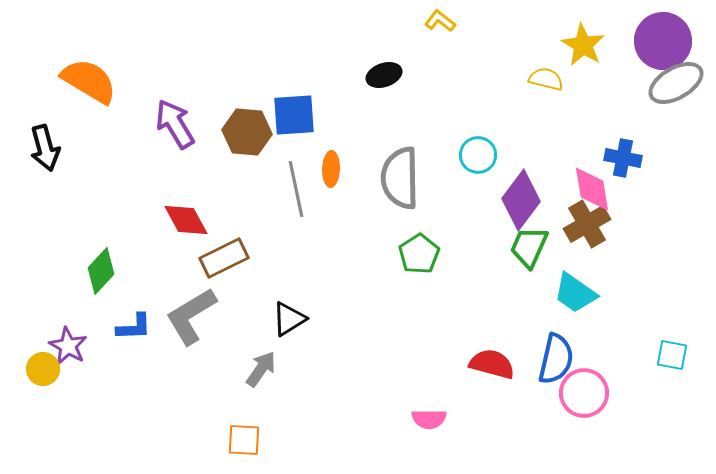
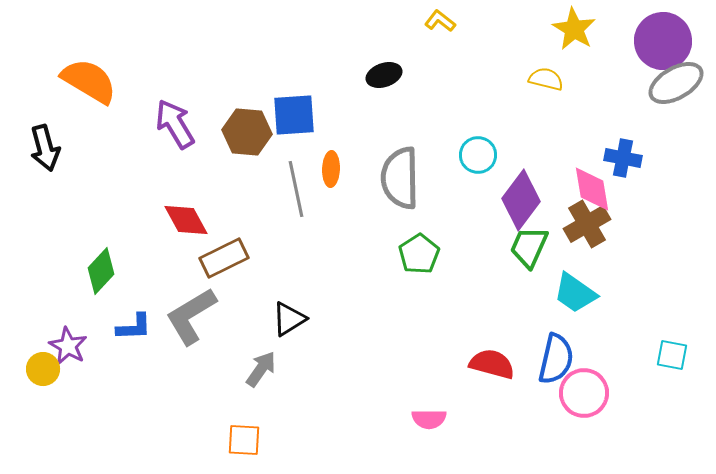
yellow star: moved 9 px left, 16 px up
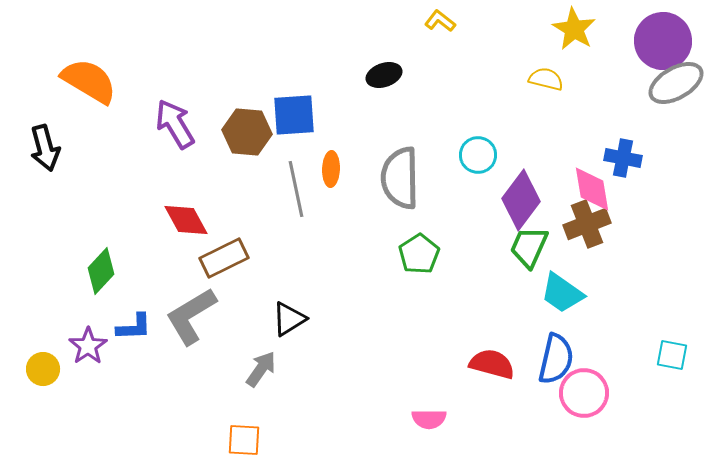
brown cross: rotated 9 degrees clockwise
cyan trapezoid: moved 13 px left
purple star: moved 20 px right; rotated 9 degrees clockwise
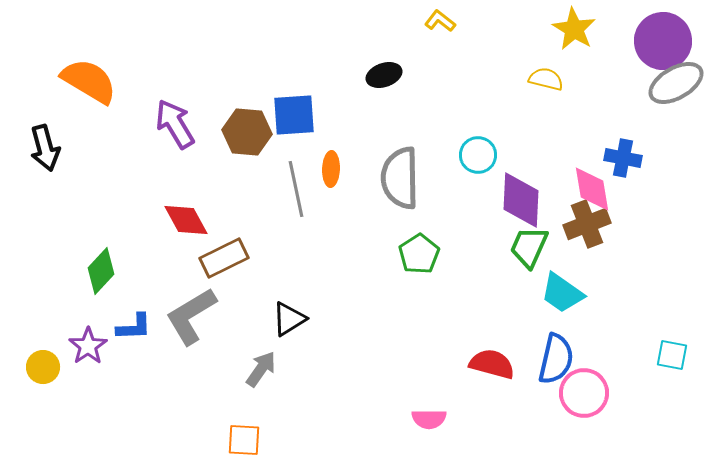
purple diamond: rotated 34 degrees counterclockwise
yellow circle: moved 2 px up
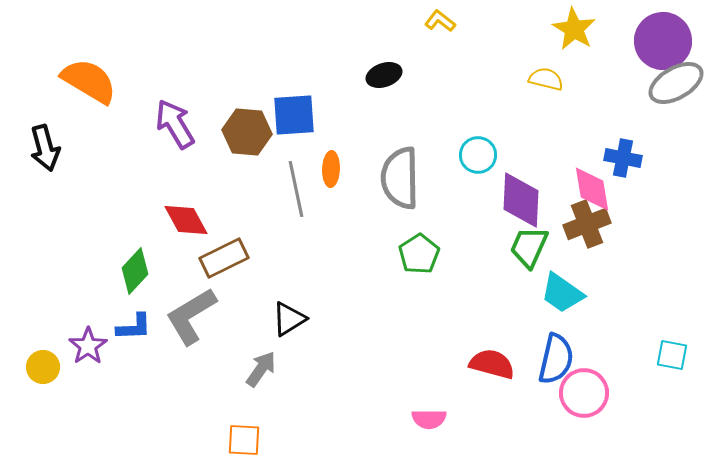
green diamond: moved 34 px right
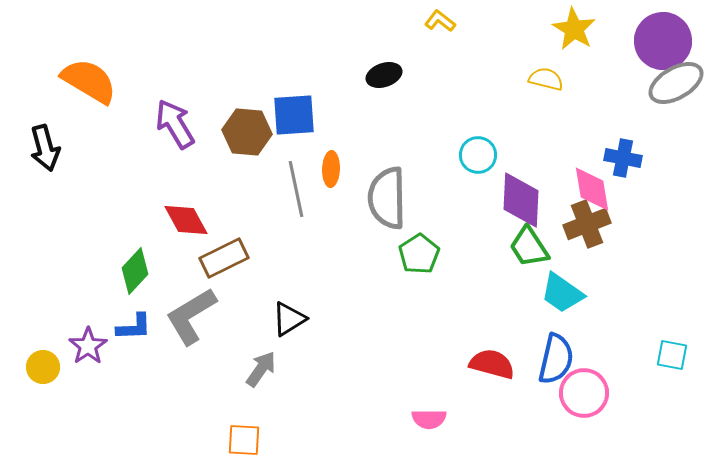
gray semicircle: moved 13 px left, 20 px down
green trapezoid: rotated 57 degrees counterclockwise
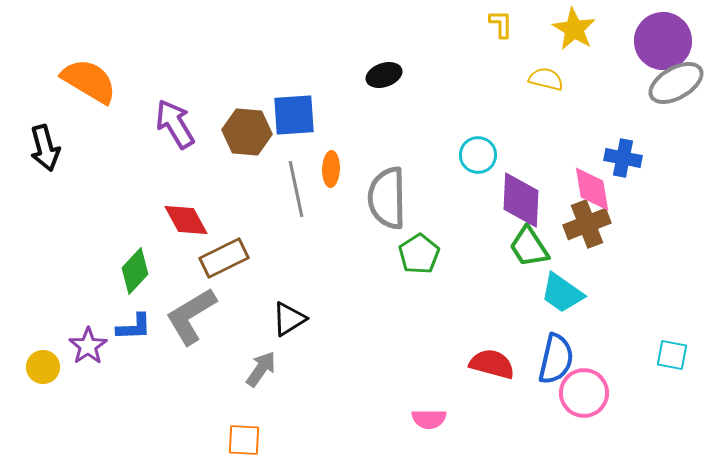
yellow L-shape: moved 61 px right, 3 px down; rotated 52 degrees clockwise
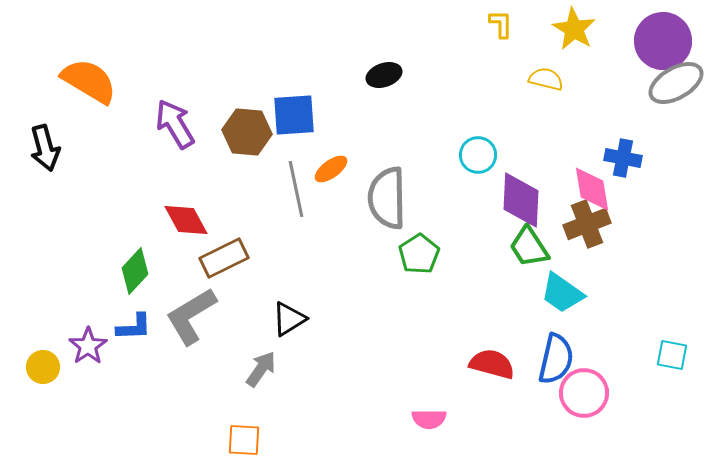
orange ellipse: rotated 52 degrees clockwise
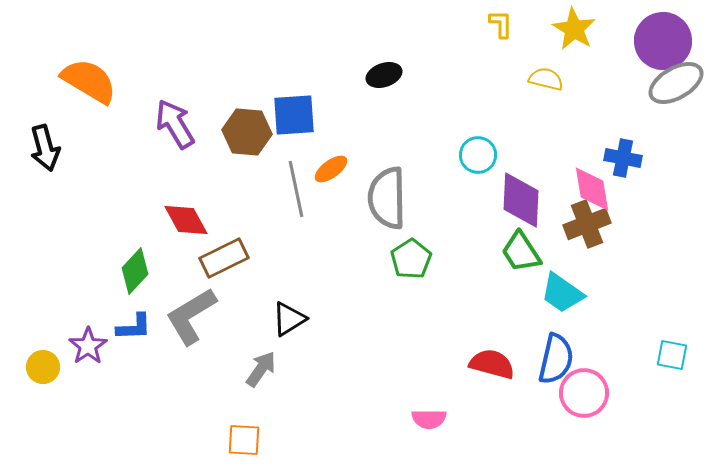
green trapezoid: moved 8 px left, 5 px down
green pentagon: moved 8 px left, 5 px down
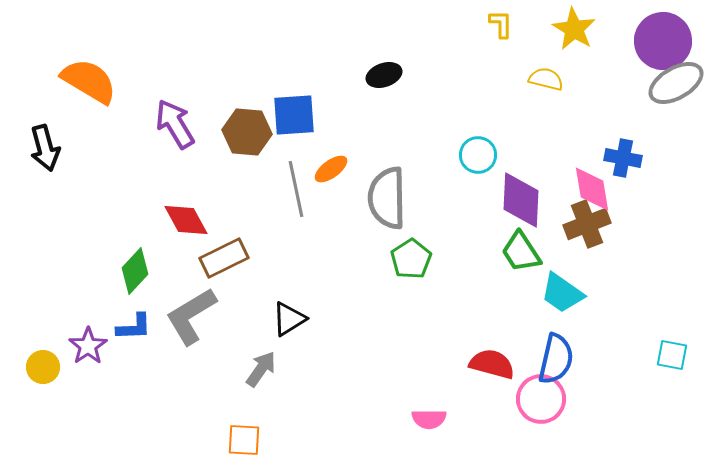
pink circle: moved 43 px left, 6 px down
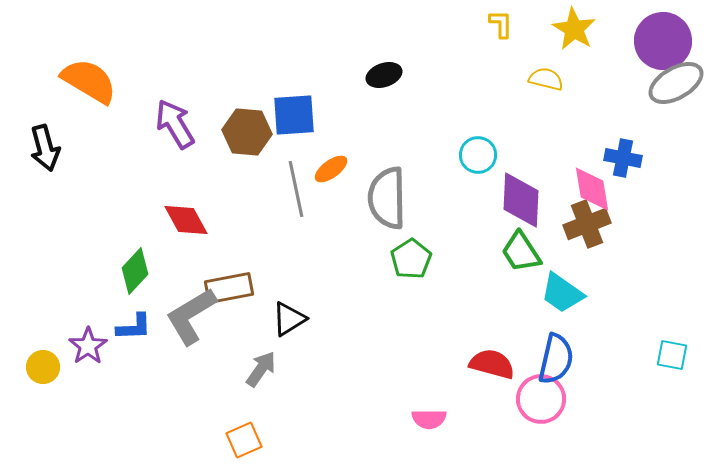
brown rectangle: moved 5 px right, 30 px down; rotated 15 degrees clockwise
orange square: rotated 27 degrees counterclockwise
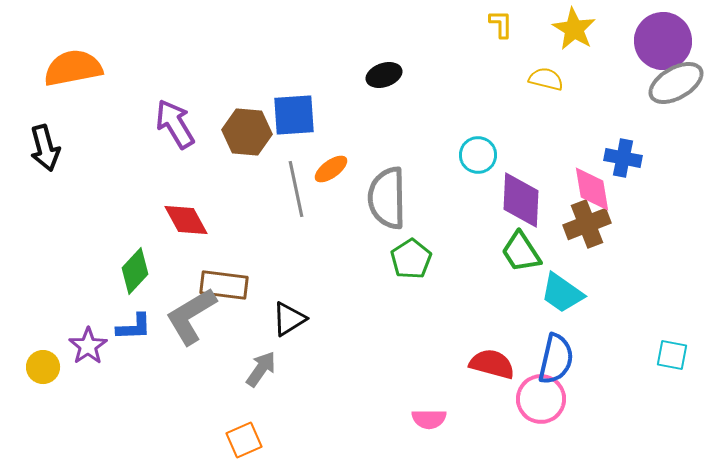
orange semicircle: moved 16 px left, 13 px up; rotated 42 degrees counterclockwise
brown rectangle: moved 5 px left, 3 px up; rotated 18 degrees clockwise
